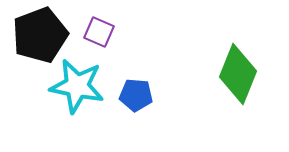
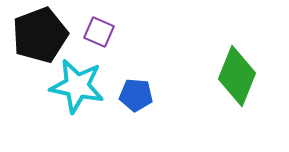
green diamond: moved 1 px left, 2 px down
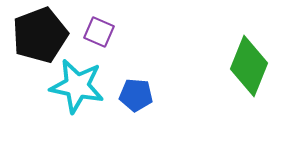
green diamond: moved 12 px right, 10 px up
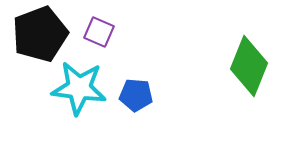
black pentagon: moved 1 px up
cyan star: moved 2 px right, 2 px down; rotated 4 degrees counterclockwise
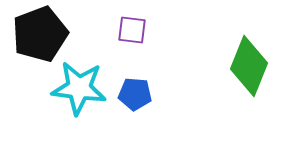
purple square: moved 33 px right, 2 px up; rotated 16 degrees counterclockwise
blue pentagon: moved 1 px left, 1 px up
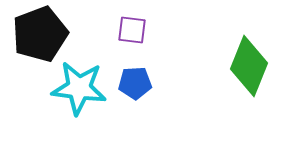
blue pentagon: moved 11 px up; rotated 8 degrees counterclockwise
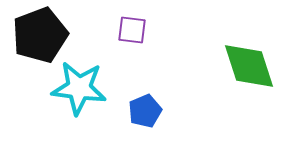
black pentagon: moved 1 px down
green diamond: rotated 40 degrees counterclockwise
blue pentagon: moved 10 px right, 28 px down; rotated 20 degrees counterclockwise
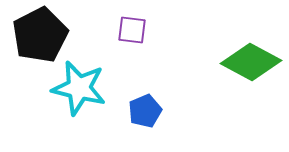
black pentagon: rotated 6 degrees counterclockwise
green diamond: moved 2 px right, 4 px up; rotated 44 degrees counterclockwise
cyan star: rotated 6 degrees clockwise
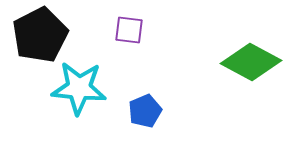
purple square: moved 3 px left
cyan star: rotated 8 degrees counterclockwise
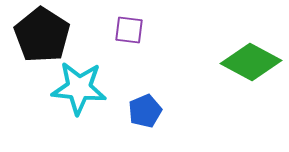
black pentagon: moved 2 px right; rotated 12 degrees counterclockwise
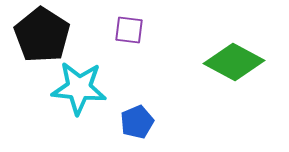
green diamond: moved 17 px left
blue pentagon: moved 8 px left, 11 px down
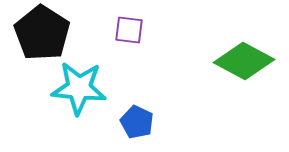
black pentagon: moved 2 px up
green diamond: moved 10 px right, 1 px up
blue pentagon: rotated 24 degrees counterclockwise
